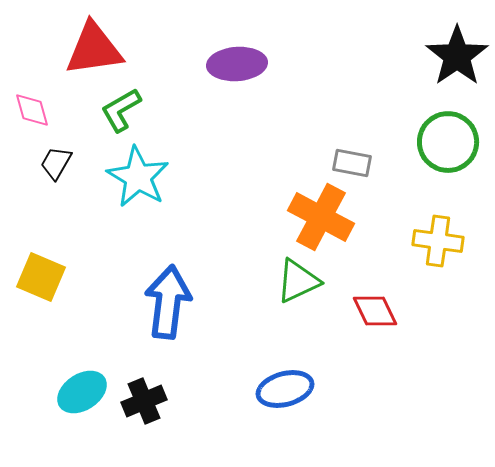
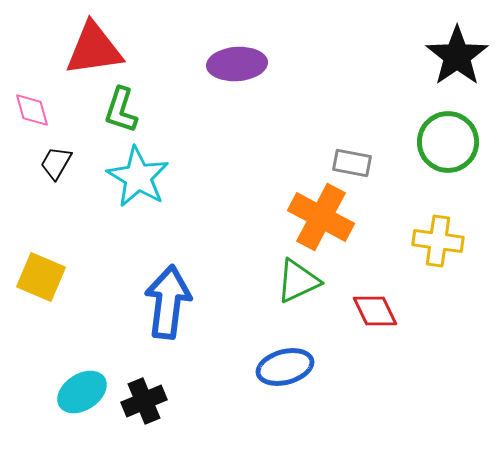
green L-shape: rotated 42 degrees counterclockwise
blue ellipse: moved 22 px up
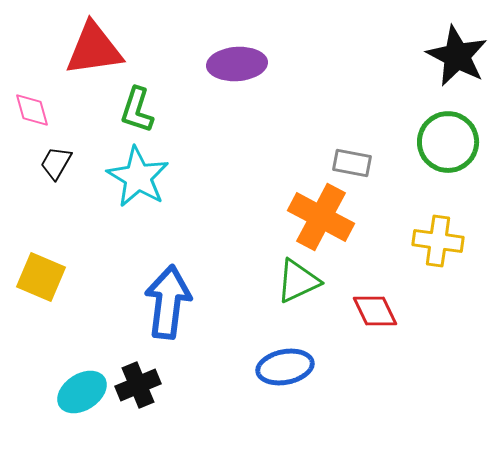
black star: rotated 10 degrees counterclockwise
green L-shape: moved 16 px right
blue ellipse: rotated 4 degrees clockwise
black cross: moved 6 px left, 16 px up
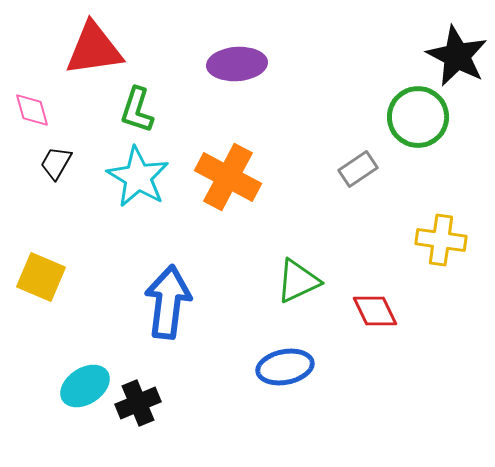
green circle: moved 30 px left, 25 px up
gray rectangle: moved 6 px right, 6 px down; rotated 45 degrees counterclockwise
orange cross: moved 93 px left, 40 px up
yellow cross: moved 3 px right, 1 px up
black cross: moved 18 px down
cyan ellipse: moved 3 px right, 6 px up
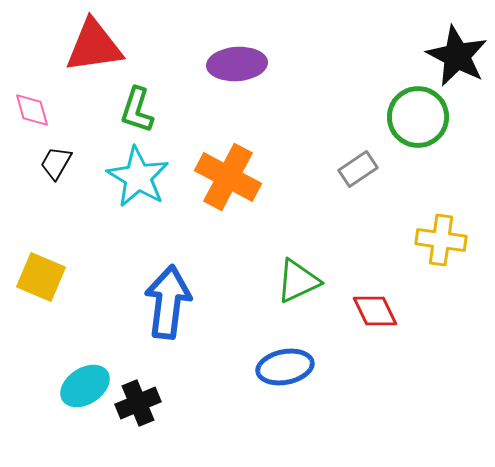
red triangle: moved 3 px up
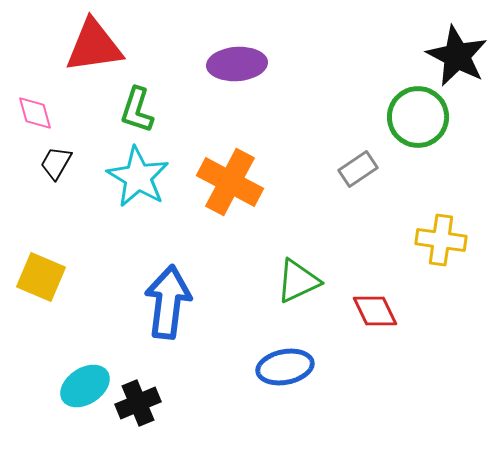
pink diamond: moved 3 px right, 3 px down
orange cross: moved 2 px right, 5 px down
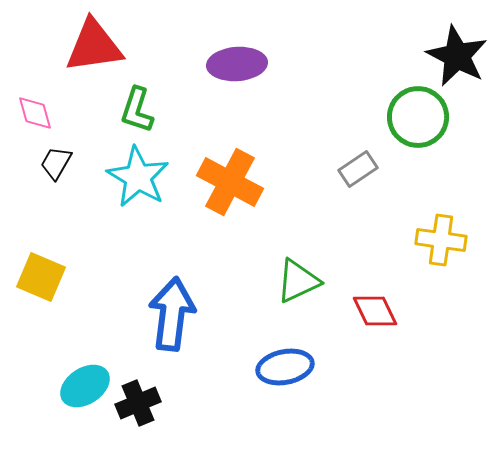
blue arrow: moved 4 px right, 12 px down
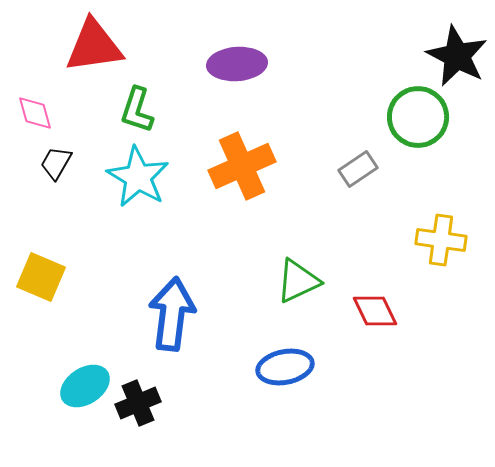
orange cross: moved 12 px right, 16 px up; rotated 38 degrees clockwise
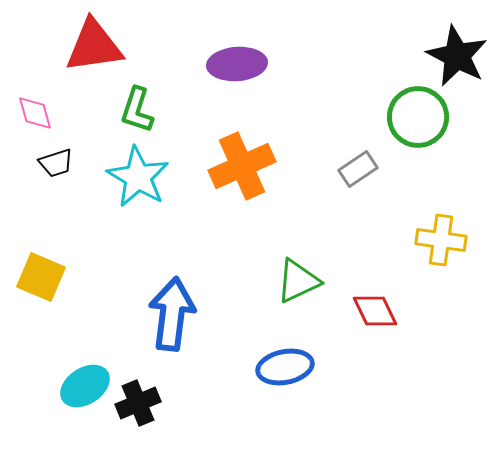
black trapezoid: rotated 138 degrees counterclockwise
